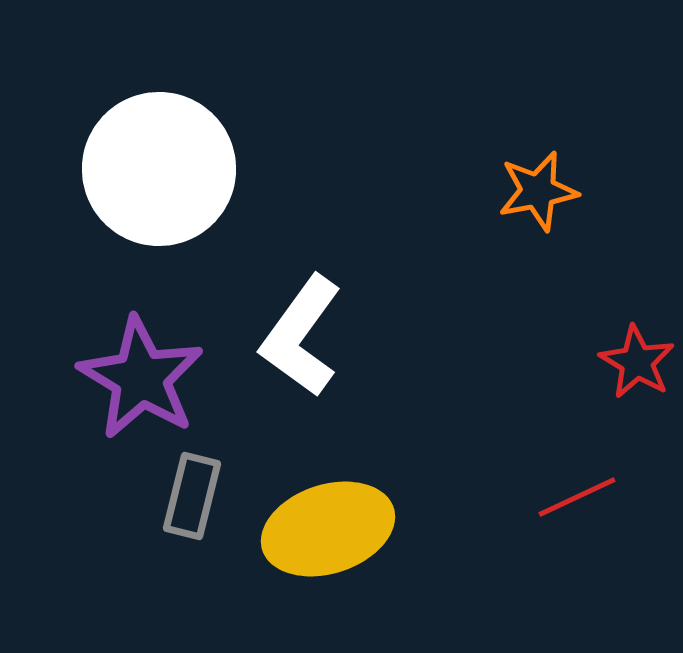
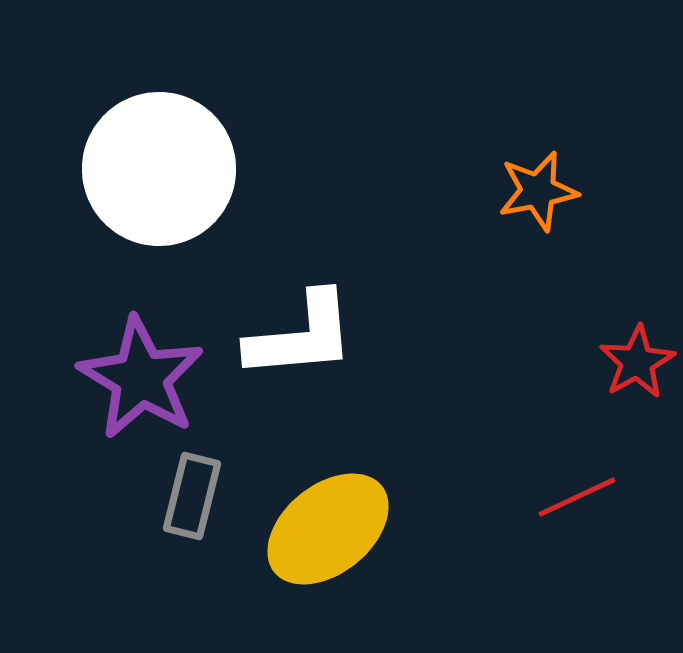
white L-shape: rotated 131 degrees counterclockwise
red star: rotated 12 degrees clockwise
yellow ellipse: rotated 21 degrees counterclockwise
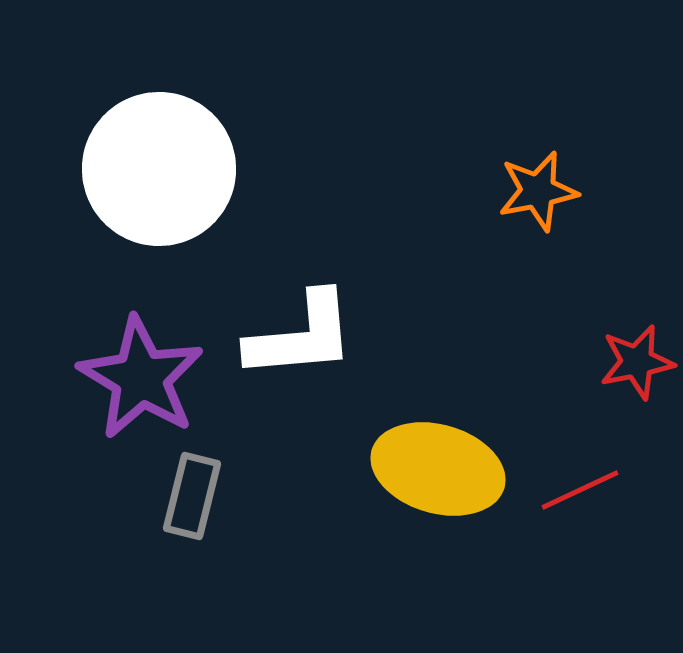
red star: rotated 18 degrees clockwise
red line: moved 3 px right, 7 px up
yellow ellipse: moved 110 px right, 60 px up; rotated 55 degrees clockwise
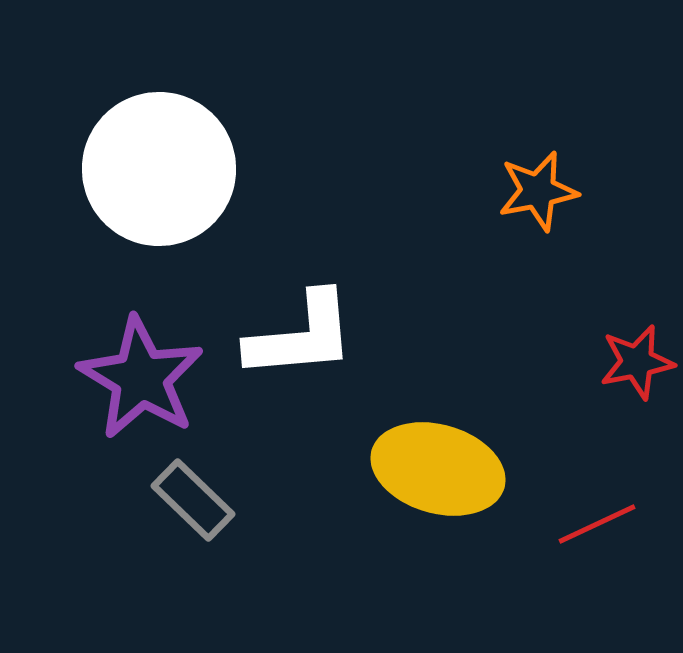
red line: moved 17 px right, 34 px down
gray rectangle: moved 1 px right, 4 px down; rotated 60 degrees counterclockwise
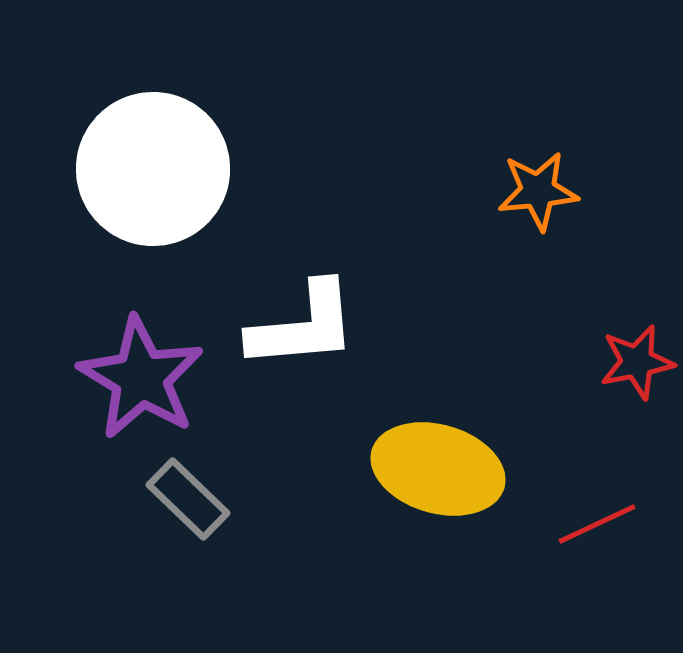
white circle: moved 6 px left
orange star: rotated 6 degrees clockwise
white L-shape: moved 2 px right, 10 px up
gray rectangle: moved 5 px left, 1 px up
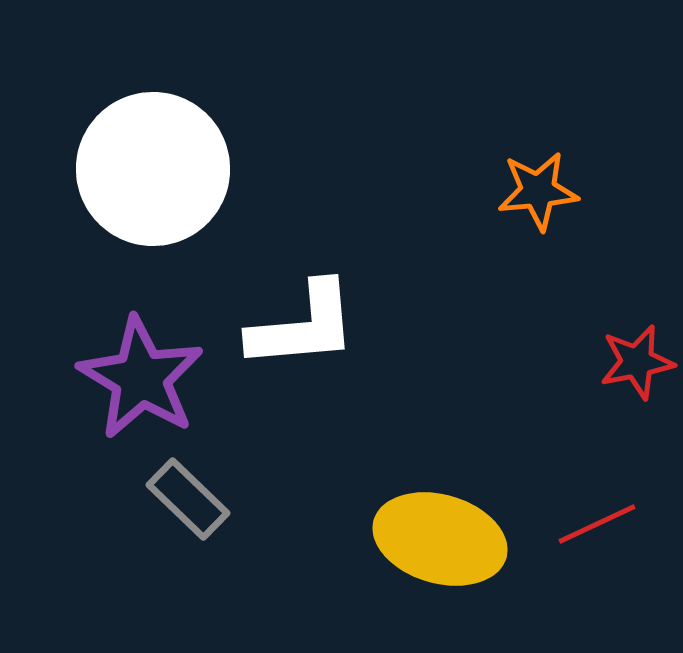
yellow ellipse: moved 2 px right, 70 px down
